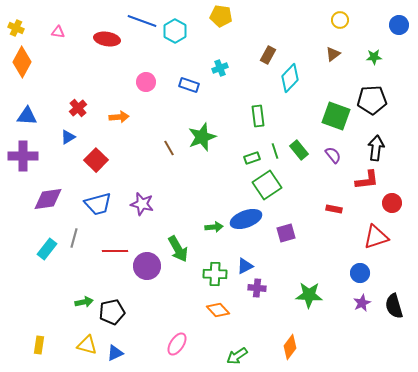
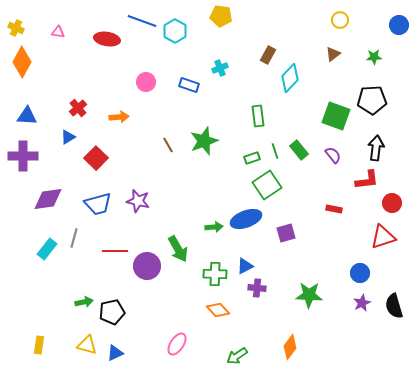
green star at (202, 137): moved 2 px right, 4 px down
brown line at (169, 148): moved 1 px left, 3 px up
red square at (96, 160): moved 2 px up
purple star at (142, 204): moved 4 px left, 3 px up
red triangle at (376, 237): moved 7 px right
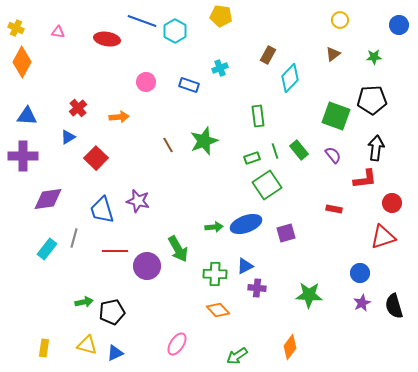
red L-shape at (367, 180): moved 2 px left, 1 px up
blue trapezoid at (98, 204): moved 4 px right, 6 px down; rotated 88 degrees clockwise
blue ellipse at (246, 219): moved 5 px down
yellow rectangle at (39, 345): moved 5 px right, 3 px down
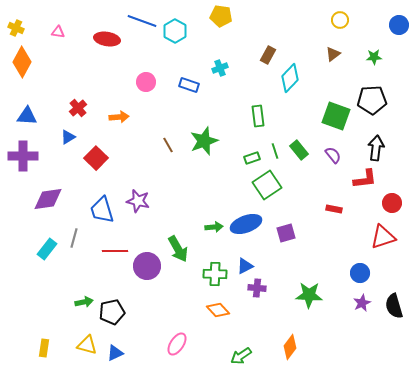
green arrow at (237, 356): moved 4 px right
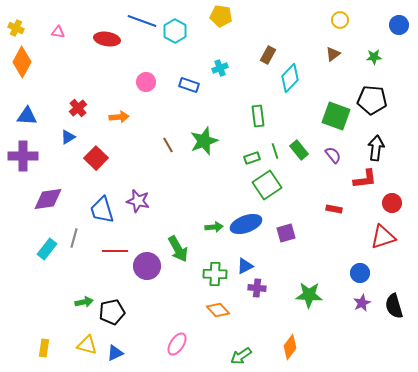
black pentagon at (372, 100): rotated 8 degrees clockwise
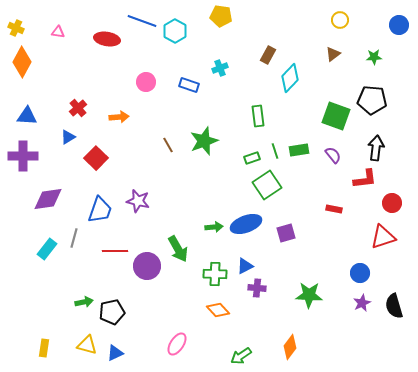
green rectangle at (299, 150): rotated 60 degrees counterclockwise
blue trapezoid at (102, 210): moved 2 px left; rotated 144 degrees counterclockwise
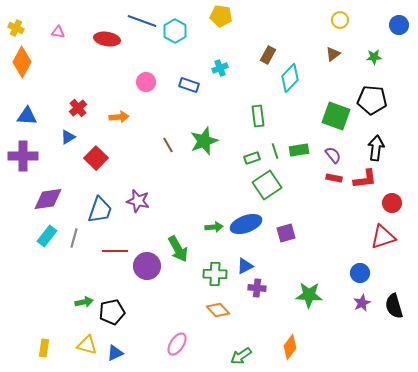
red rectangle at (334, 209): moved 31 px up
cyan rectangle at (47, 249): moved 13 px up
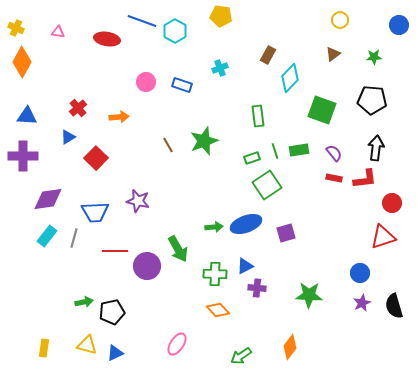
blue rectangle at (189, 85): moved 7 px left
green square at (336, 116): moved 14 px left, 6 px up
purple semicircle at (333, 155): moved 1 px right, 2 px up
blue trapezoid at (100, 210): moved 5 px left, 2 px down; rotated 68 degrees clockwise
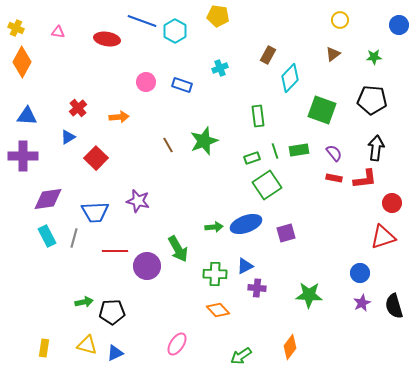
yellow pentagon at (221, 16): moved 3 px left
cyan rectangle at (47, 236): rotated 65 degrees counterclockwise
black pentagon at (112, 312): rotated 10 degrees clockwise
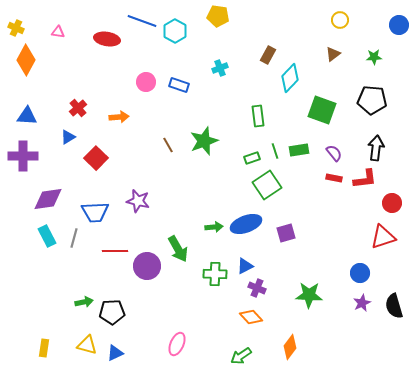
orange diamond at (22, 62): moved 4 px right, 2 px up
blue rectangle at (182, 85): moved 3 px left
purple cross at (257, 288): rotated 18 degrees clockwise
orange diamond at (218, 310): moved 33 px right, 7 px down
pink ellipse at (177, 344): rotated 10 degrees counterclockwise
